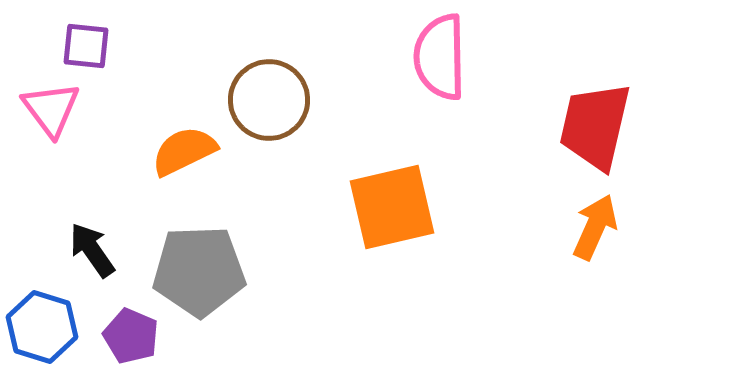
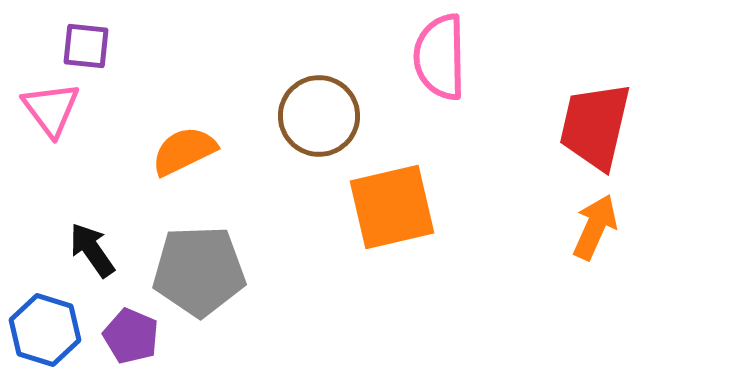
brown circle: moved 50 px right, 16 px down
blue hexagon: moved 3 px right, 3 px down
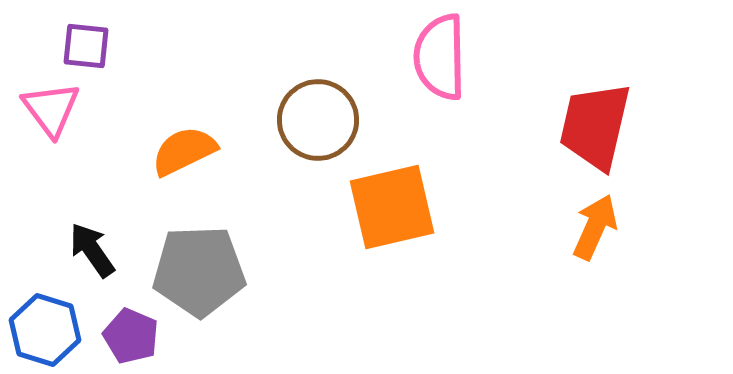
brown circle: moved 1 px left, 4 px down
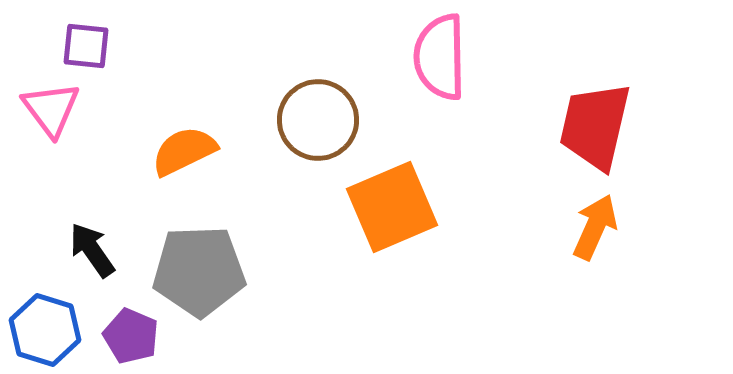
orange square: rotated 10 degrees counterclockwise
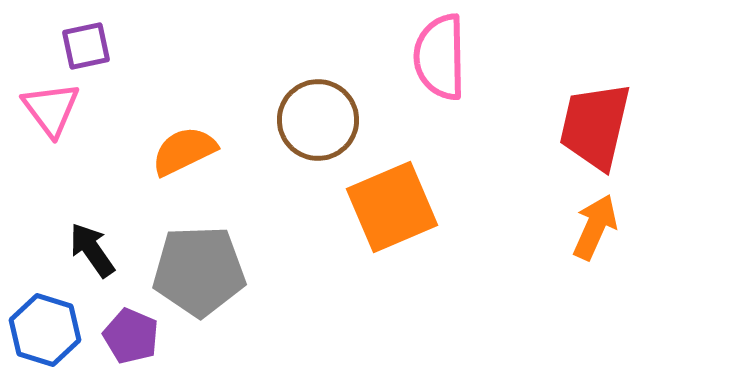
purple square: rotated 18 degrees counterclockwise
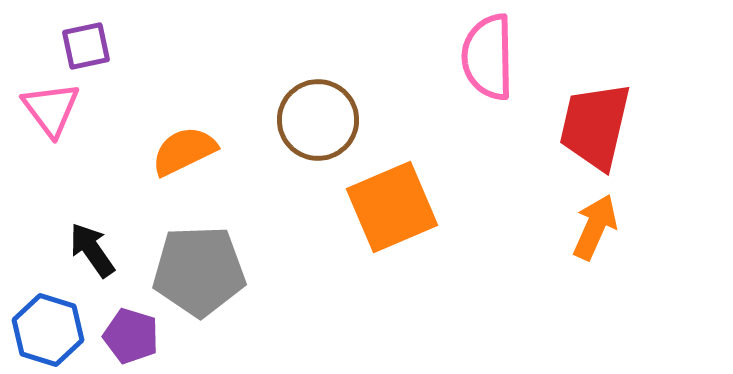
pink semicircle: moved 48 px right
blue hexagon: moved 3 px right
purple pentagon: rotated 6 degrees counterclockwise
